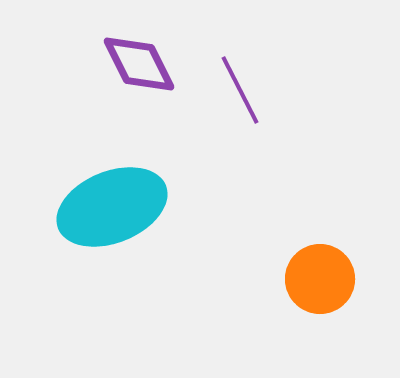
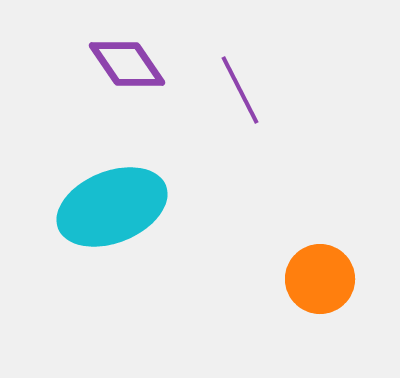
purple diamond: moved 12 px left; rotated 8 degrees counterclockwise
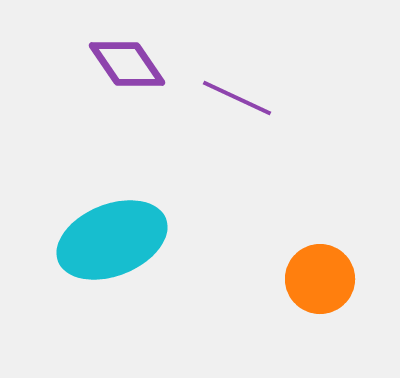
purple line: moved 3 px left, 8 px down; rotated 38 degrees counterclockwise
cyan ellipse: moved 33 px down
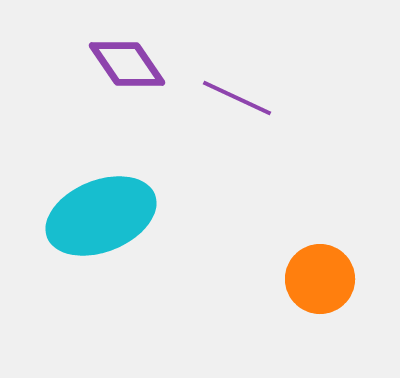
cyan ellipse: moved 11 px left, 24 px up
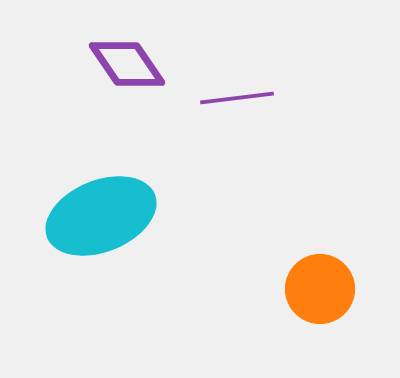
purple line: rotated 32 degrees counterclockwise
orange circle: moved 10 px down
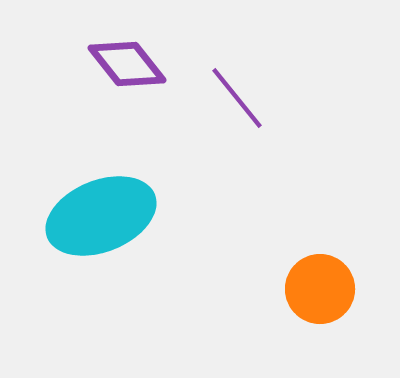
purple diamond: rotated 4 degrees counterclockwise
purple line: rotated 58 degrees clockwise
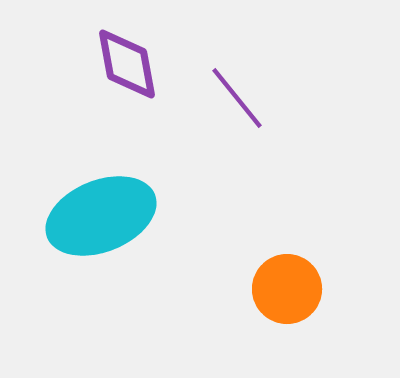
purple diamond: rotated 28 degrees clockwise
orange circle: moved 33 px left
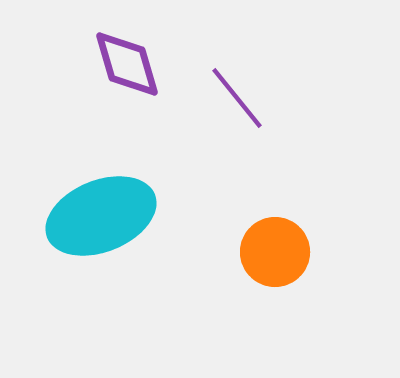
purple diamond: rotated 6 degrees counterclockwise
orange circle: moved 12 px left, 37 px up
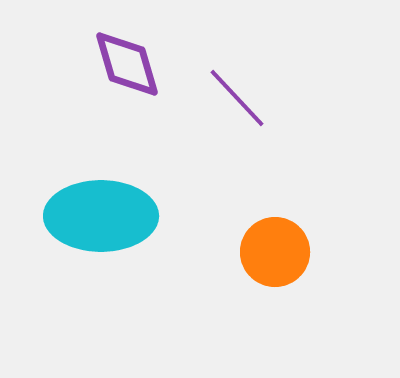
purple line: rotated 4 degrees counterclockwise
cyan ellipse: rotated 22 degrees clockwise
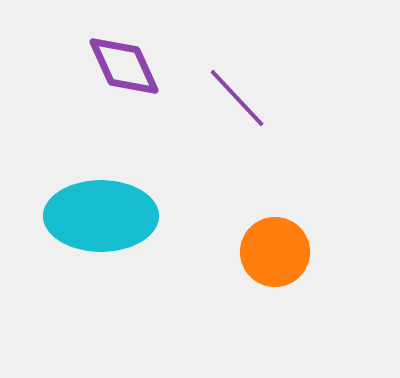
purple diamond: moved 3 px left, 2 px down; rotated 8 degrees counterclockwise
